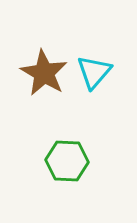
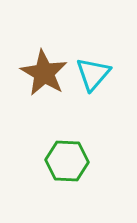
cyan triangle: moved 1 px left, 2 px down
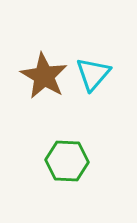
brown star: moved 3 px down
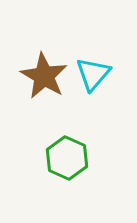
green hexagon: moved 3 px up; rotated 21 degrees clockwise
